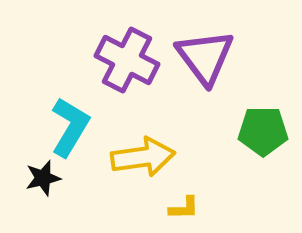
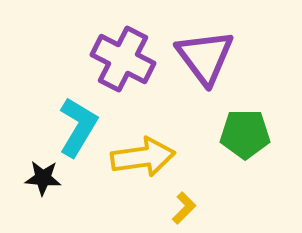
purple cross: moved 4 px left, 1 px up
cyan L-shape: moved 8 px right
green pentagon: moved 18 px left, 3 px down
black star: rotated 18 degrees clockwise
yellow L-shape: rotated 44 degrees counterclockwise
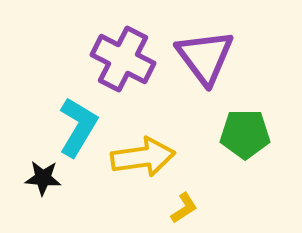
yellow L-shape: rotated 12 degrees clockwise
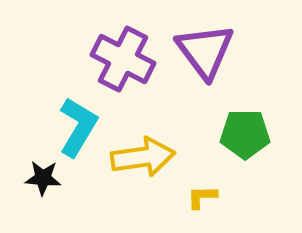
purple triangle: moved 6 px up
yellow L-shape: moved 18 px right, 11 px up; rotated 148 degrees counterclockwise
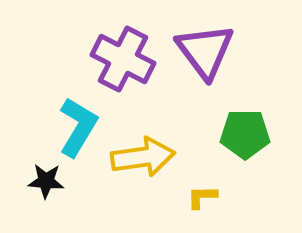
black star: moved 3 px right, 3 px down
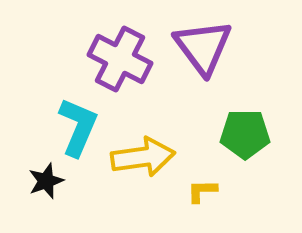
purple triangle: moved 2 px left, 4 px up
purple cross: moved 3 px left
cyan L-shape: rotated 8 degrees counterclockwise
black star: rotated 24 degrees counterclockwise
yellow L-shape: moved 6 px up
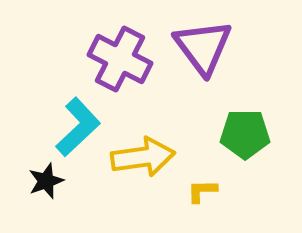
cyan L-shape: rotated 24 degrees clockwise
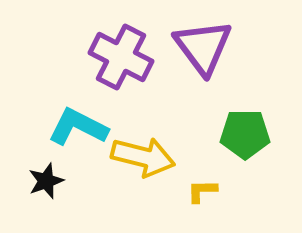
purple cross: moved 1 px right, 2 px up
cyan L-shape: rotated 110 degrees counterclockwise
yellow arrow: rotated 22 degrees clockwise
